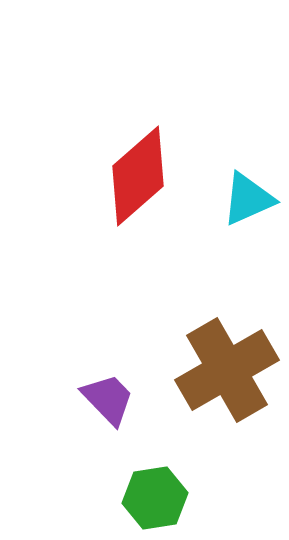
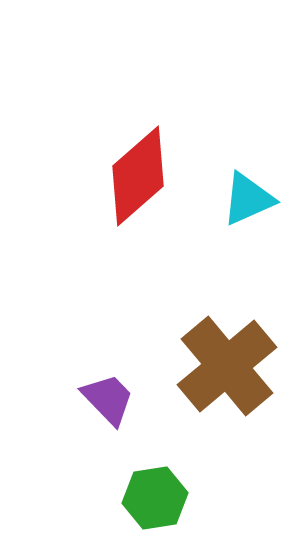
brown cross: moved 4 px up; rotated 10 degrees counterclockwise
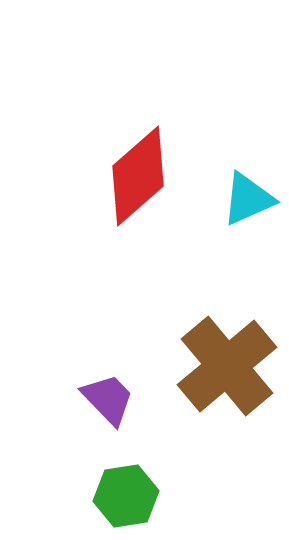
green hexagon: moved 29 px left, 2 px up
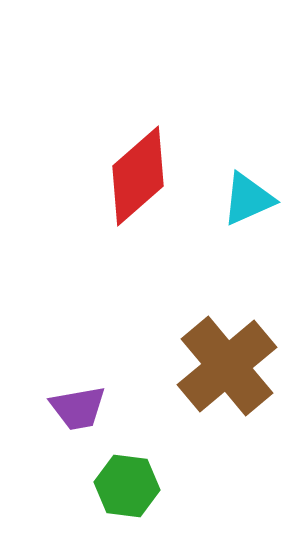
purple trapezoid: moved 30 px left, 9 px down; rotated 124 degrees clockwise
green hexagon: moved 1 px right, 10 px up; rotated 16 degrees clockwise
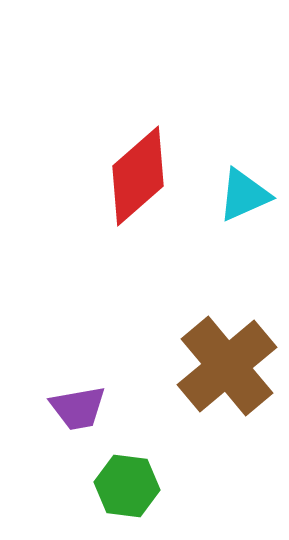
cyan triangle: moved 4 px left, 4 px up
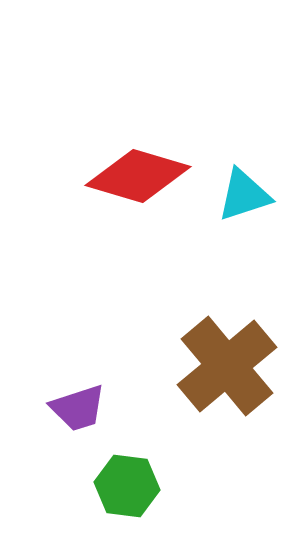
red diamond: rotated 58 degrees clockwise
cyan triangle: rotated 6 degrees clockwise
purple trapezoid: rotated 8 degrees counterclockwise
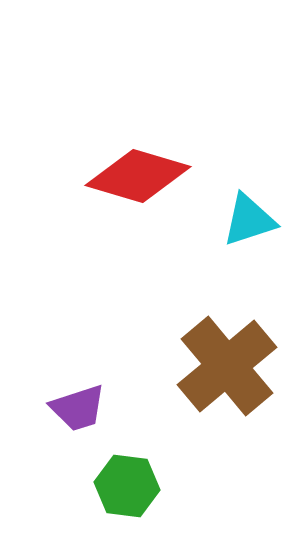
cyan triangle: moved 5 px right, 25 px down
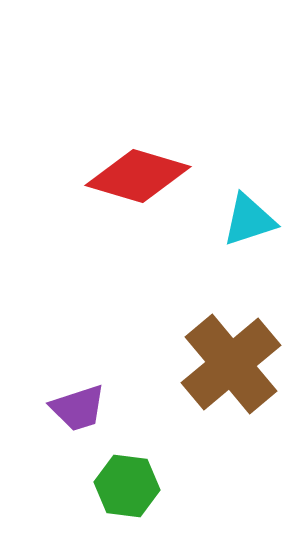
brown cross: moved 4 px right, 2 px up
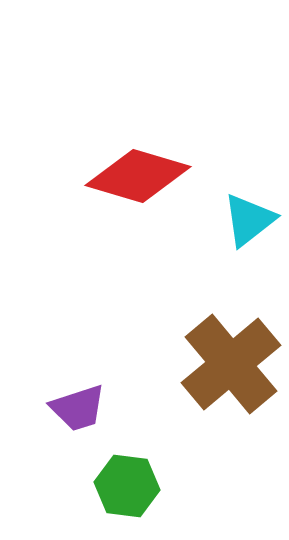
cyan triangle: rotated 20 degrees counterclockwise
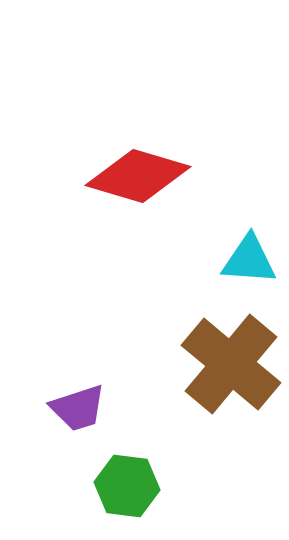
cyan triangle: moved 40 px down; rotated 42 degrees clockwise
brown cross: rotated 10 degrees counterclockwise
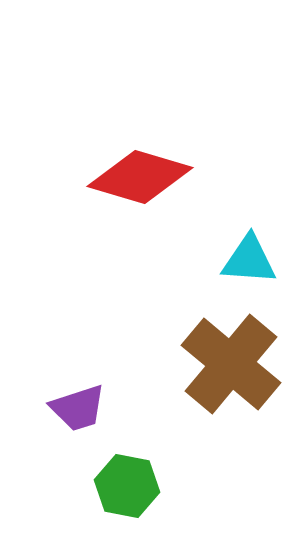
red diamond: moved 2 px right, 1 px down
green hexagon: rotated 4 degrees clockwise
